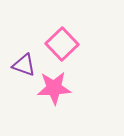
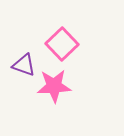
pink star: moved 2 px up
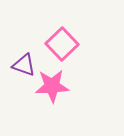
pink star: moved 2 px left
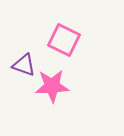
pink square: moved 2 px right, 4 px up; rotated 20 degrees counterclockwise
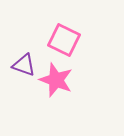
pink star: moved 4 px right, 6 px up; rotated 24 degrees clockwise
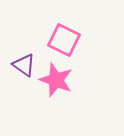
purple triangle: rotated 15 degrees clockwise
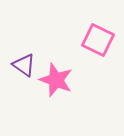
pink square: moved 34 px right
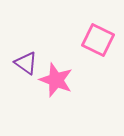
purple triangle: moved 2 px right, 2 px up
